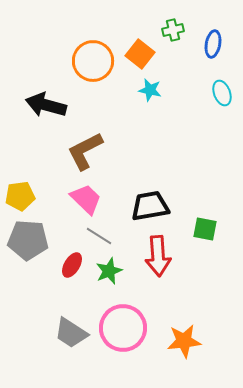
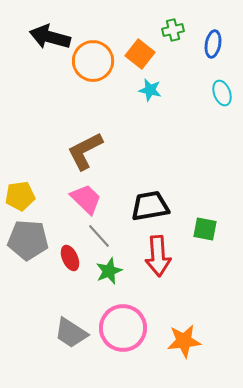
black arrow: moved 4 px right, 68 px up
gray line: rotated 16 degrees clockwise
red ellipse: moved 2 px left, 7 px up; rotated 55 degrees counterclockwise
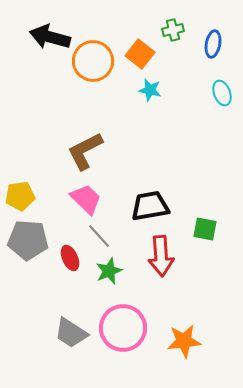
red arrow: moved 3 px right
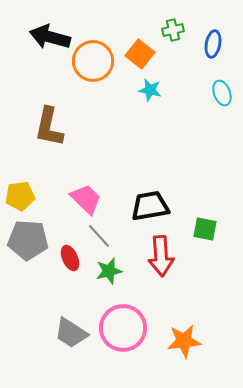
brown L-shape: moved 36 px left, 24 px up; rotated 51 degrees counterclockwise
green star: rotated 8 degrees clockwise
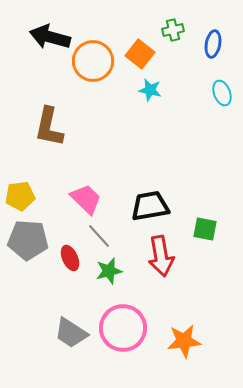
red arrow: rotated 6 degrees counterclockwise
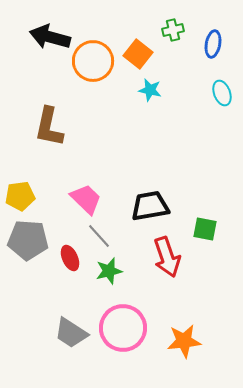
orange square: moved 2 px left
red arrow: moved 6 px right, 1 px down; rotated 9 degrees counterclockwise
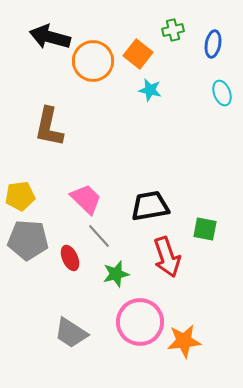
green star: moved 7 px right, 3 px down
pink circle: moved 17 px right, 6 px up
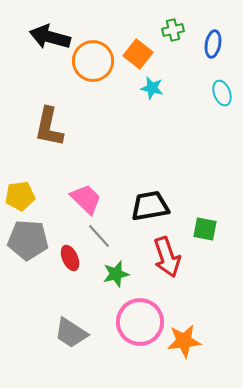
cyan star: moved 2 px right, 2 px up
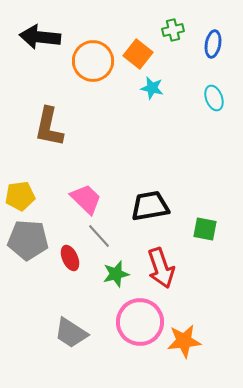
black arrow: moved 10 px left; rotated 9 degrees counterclockwise
cyan ellipse: moved 8 px left, 5 px down
red arrow: moved 6 px left, 11 px down
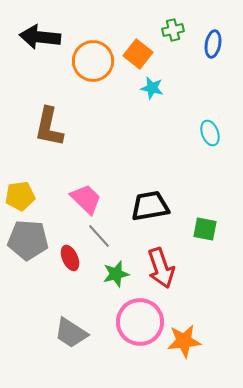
cyan ellipse: moved 4 px left, 35 px down
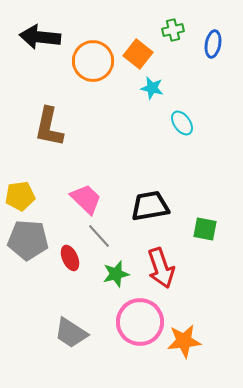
cyan ellipse: moved 28 px left, 10 px up; rotated 15 degrees counterclockwise
